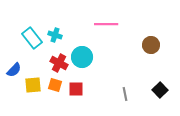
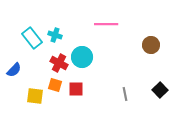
yellow square: moved 2 px right, 11 px down; rotated 12 degrees clockwise
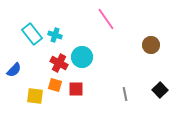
pink line: moved 5 px up; rotated 55 degrees clockwise
cyan rectangle: moved 4 px up
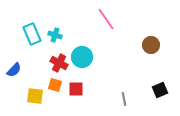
cyan rectangle: rotated 15 degrees clockwise
black square: rotated 21 degrees clockwise
gray line: moved 1 px left, 5 px down
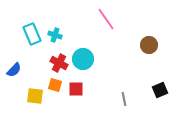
brown circle: moved 2 px left
cyan circle: moved 1 px right, 2 px down
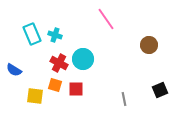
blue semicircle: rotated 77 degrees clockwise
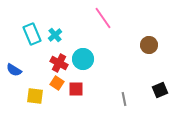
pink line: moved 3 px left, 1 px up
cyan cross: rotated 32 degrees clockwise
orange square: moved 2 px right, 2 px up; rotated 16 degrees clockwise
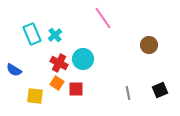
gray line: moved 4 px right, 6 px up
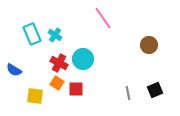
cyan cross: rotated 16 degrees counterclockwise
black square: moved 5 px left
